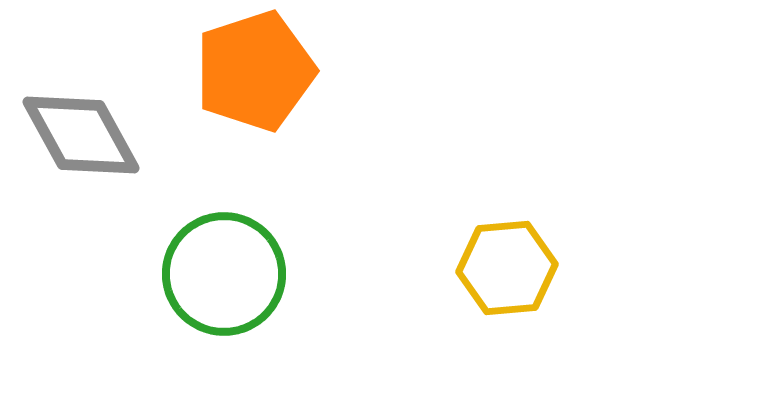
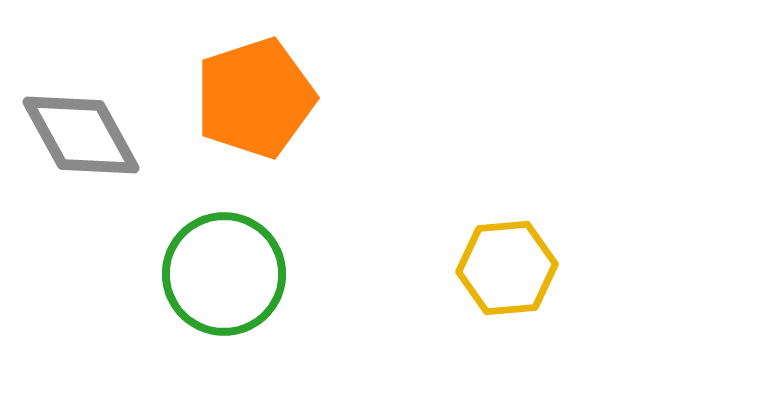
orange pentagon: moved 27 px down
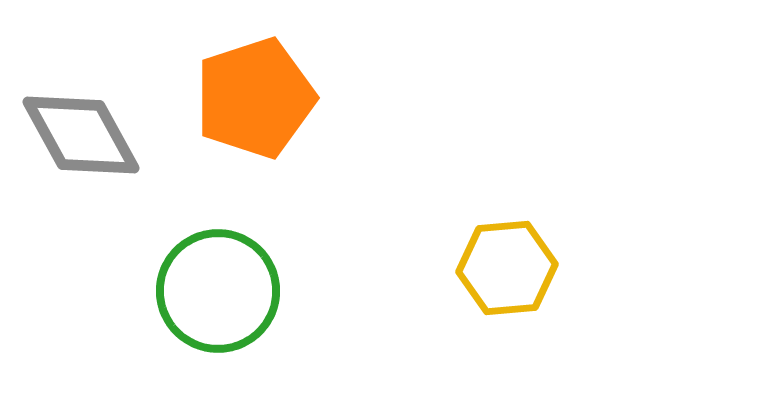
green circle: moved 6 px left, 17 px down
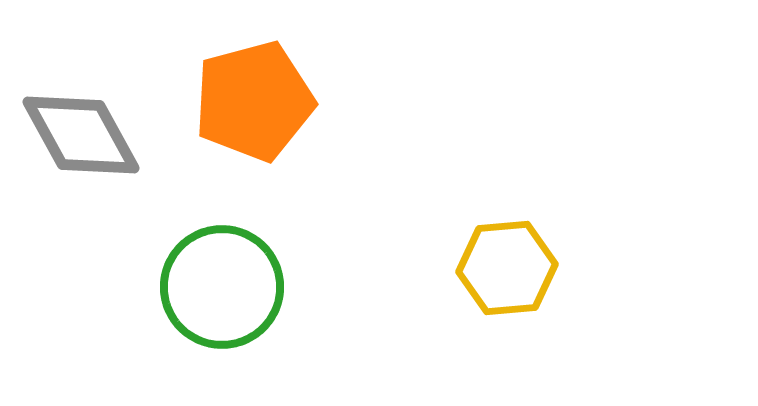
orange pentagon: moved 1 px left, 3 px down; rotated 3 degrees clockwise
green circle: moved 4 px right, 4 px up
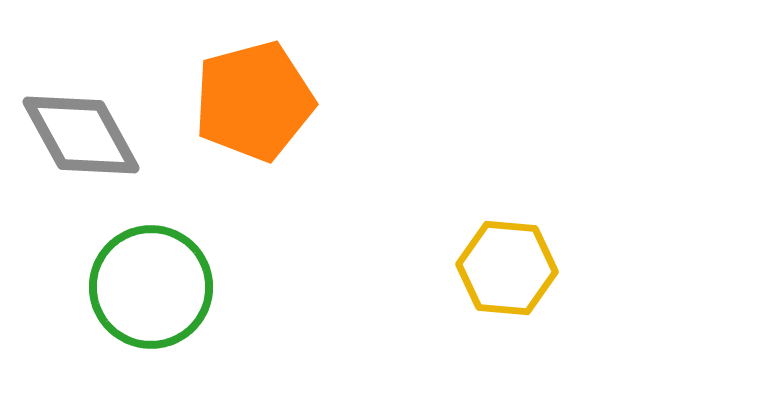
yellow hexagon: rotated 10 degrees clockwise
green circle: moved 71 px left
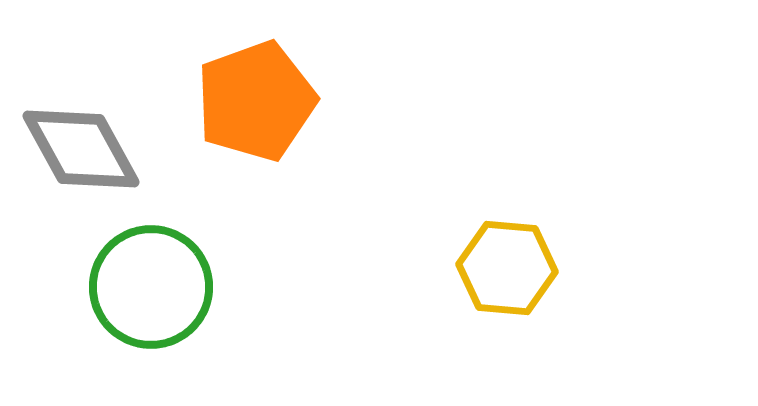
orange pentagon: moved 2 px right; rotated 5 degrees counterclockwise
gray diamond: moved 14 px down
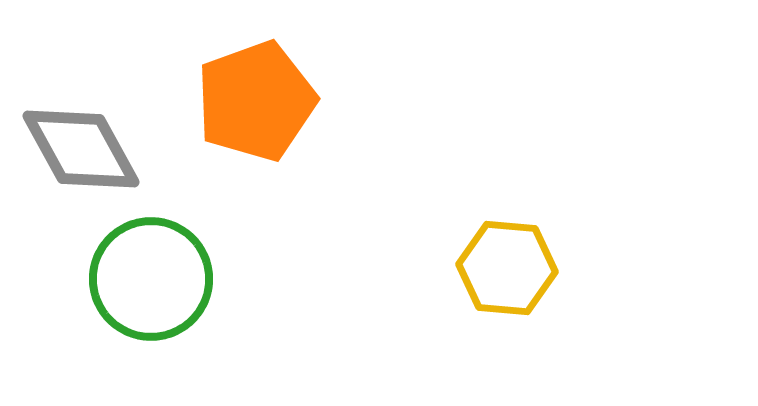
green circle: moved 8 px up
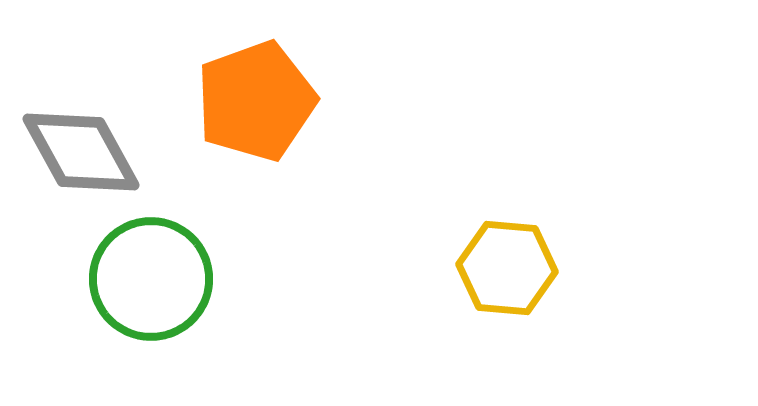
gray diamond: moved 3 px down
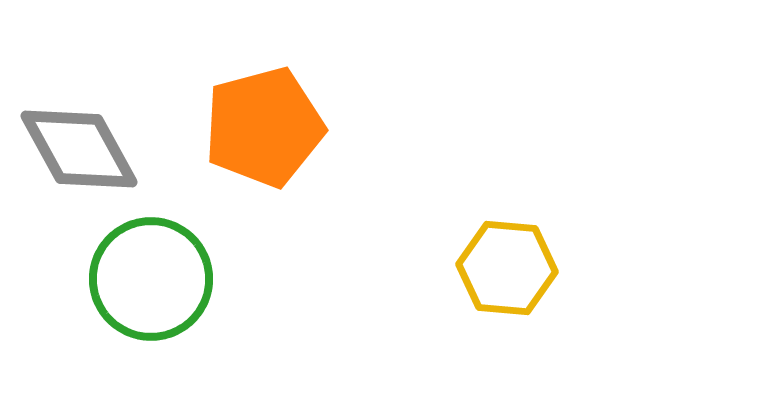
orange pentagon: moved 8 px right, 26 px down; rotated 5 degrees clockwise
gray diamond: moved 2 px left, 3 px up
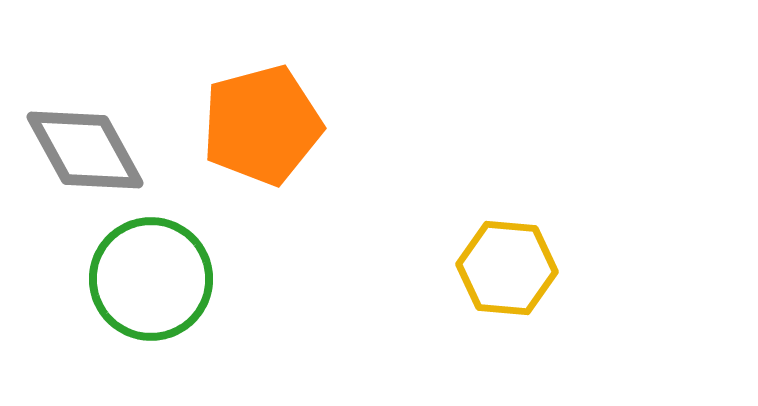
orange pentagon: moved 2 px left, 2 px up
gray diamond: moved 6 px right, 1 px down
